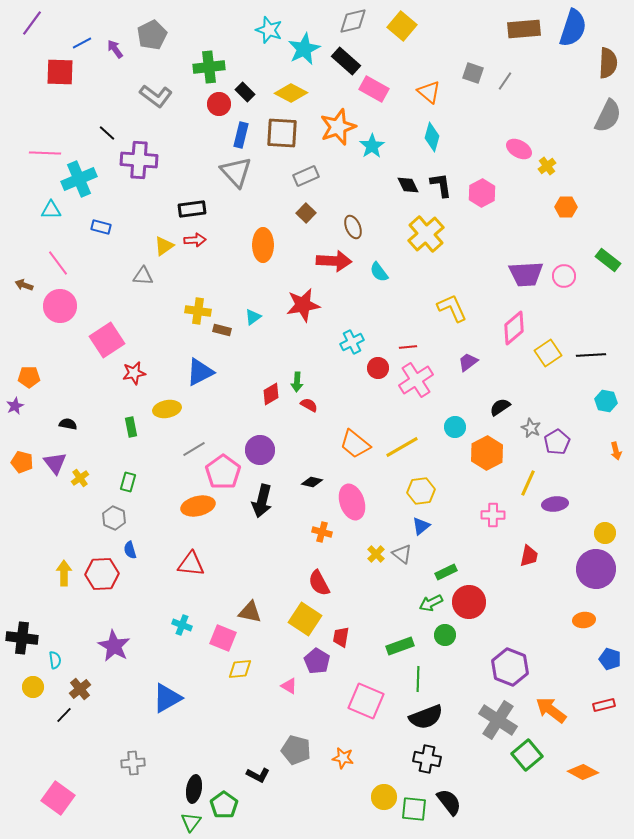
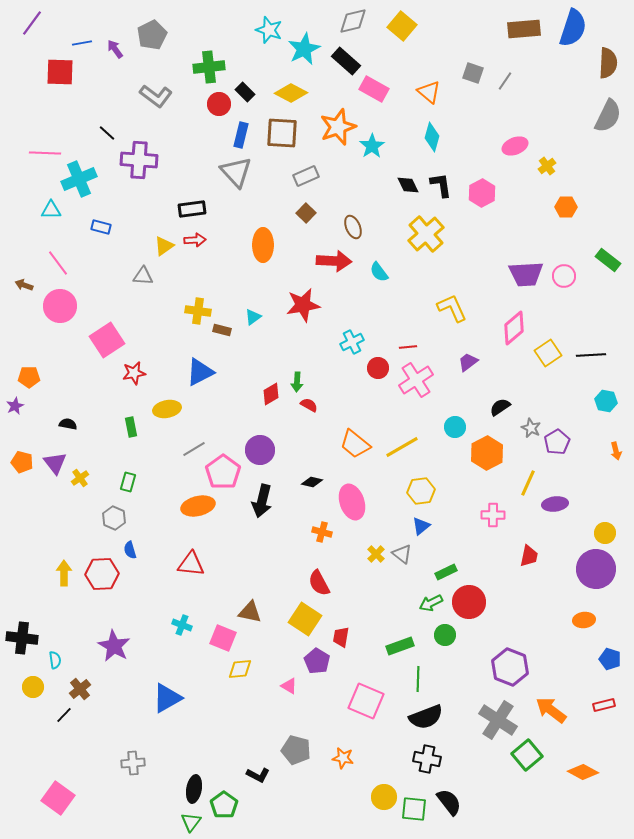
blue line at (82, 43): rotated 18 degrees clockwise
pink ellipse at (519, 149): moved 4 px left, 3 px up; rotated 50 degrees counterclockwise
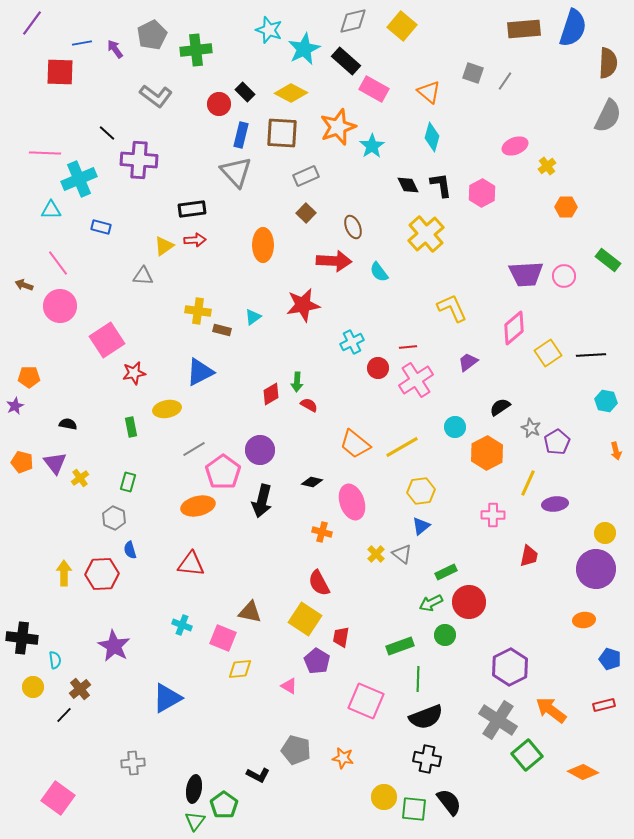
green cross at (209, 67): moved 13 px left, 17 px up
purple hexagon at (510, 667): rotated 12 degrees clockwise
green triangle at (191, 822): moved 4 px right, 1 px up
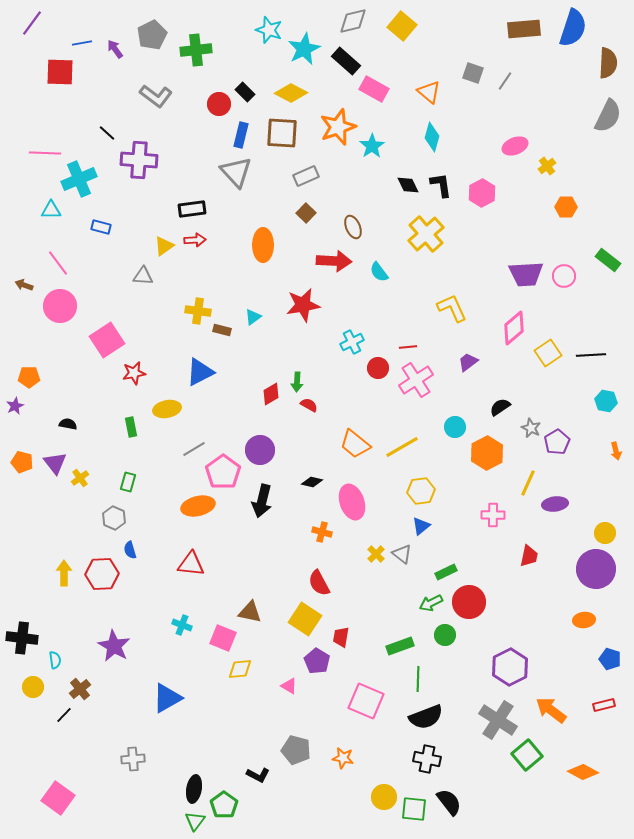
gray cross at (133, 763): moved 4 px up
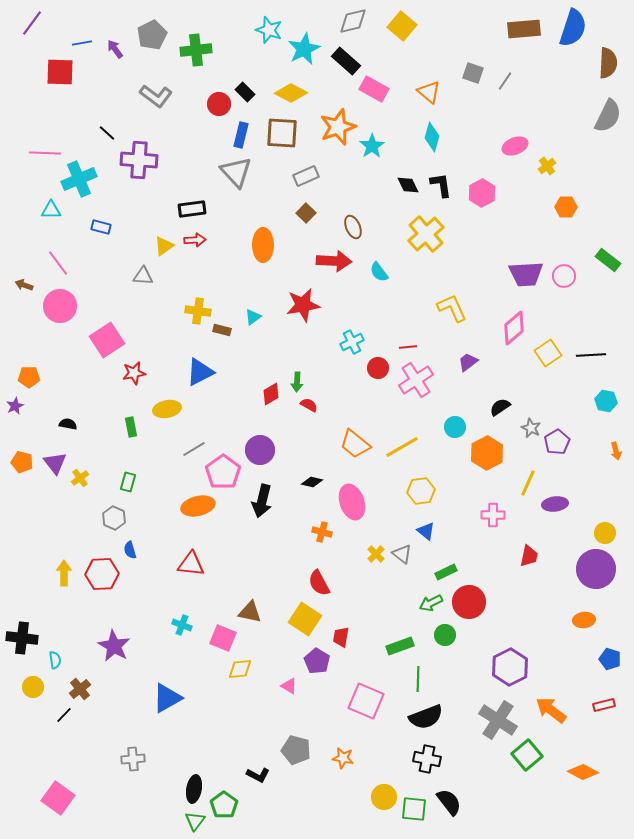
blue triangle at (421, 526): moved 5 px right, 5 px down; rotated 42 degrees counterclockwise
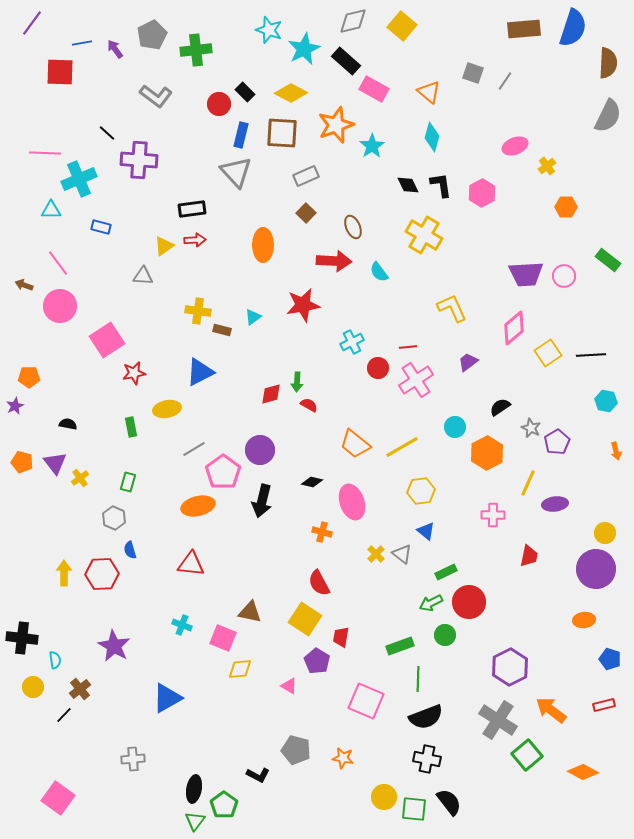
orange star at (338, 127): moved 2 px left, 2 px up
yellow cross at (426, 234): moved 2 px left, 1 px down; rotated 18 degrees counterclockwise
red diamond at (271, 394): rotated 15 degrees clockwise
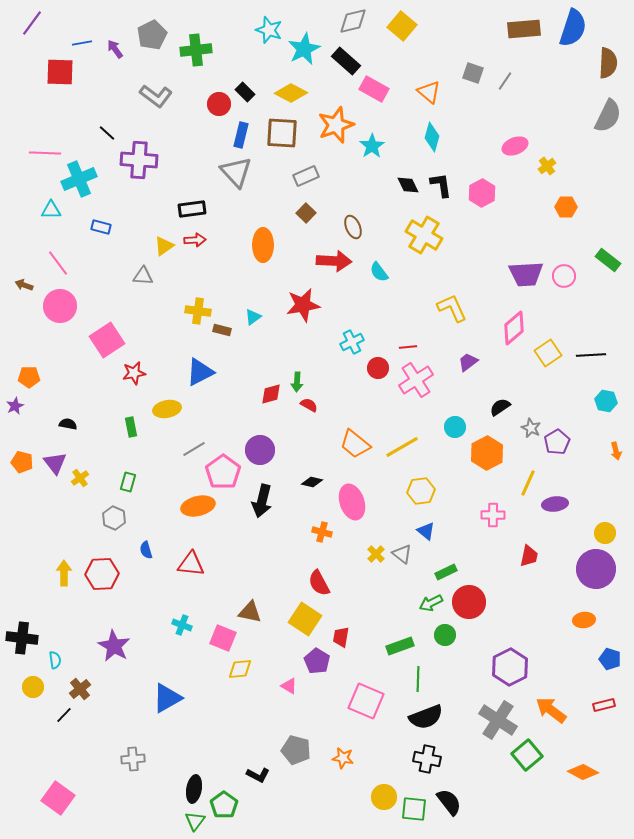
blue semicircle at (130, 550): moved 16 px right
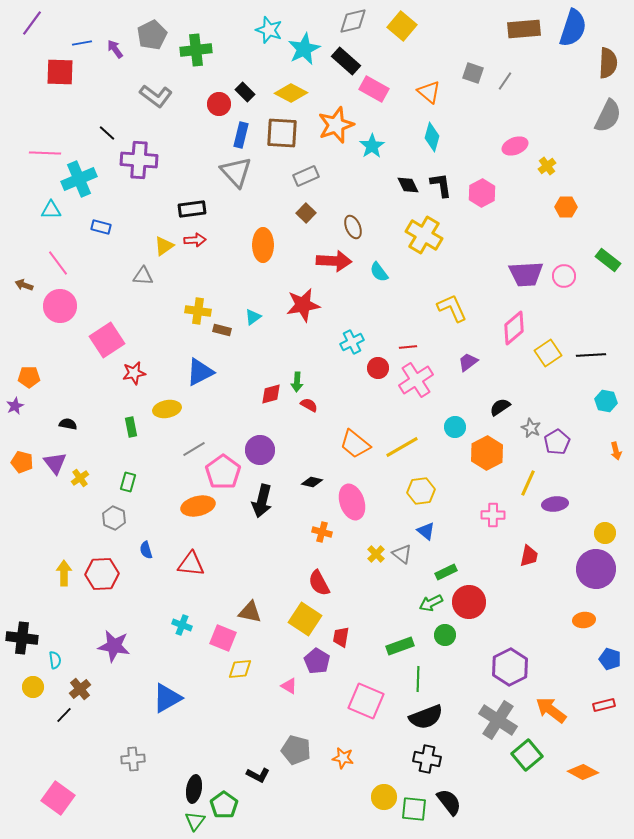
purple star at (114, 646): rotated 20 degrees counterclockwise
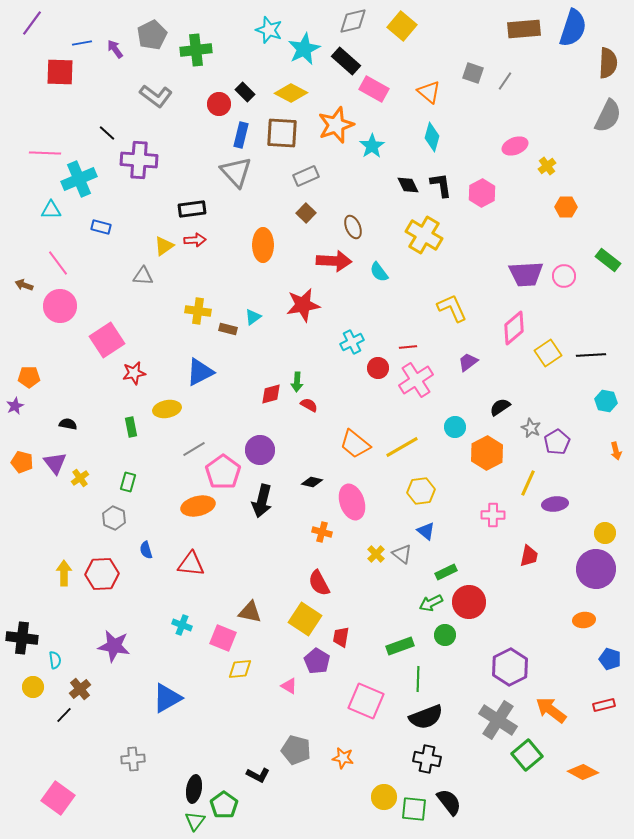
brown rectangle at (222, 330): moved 6 px right, 1 px up
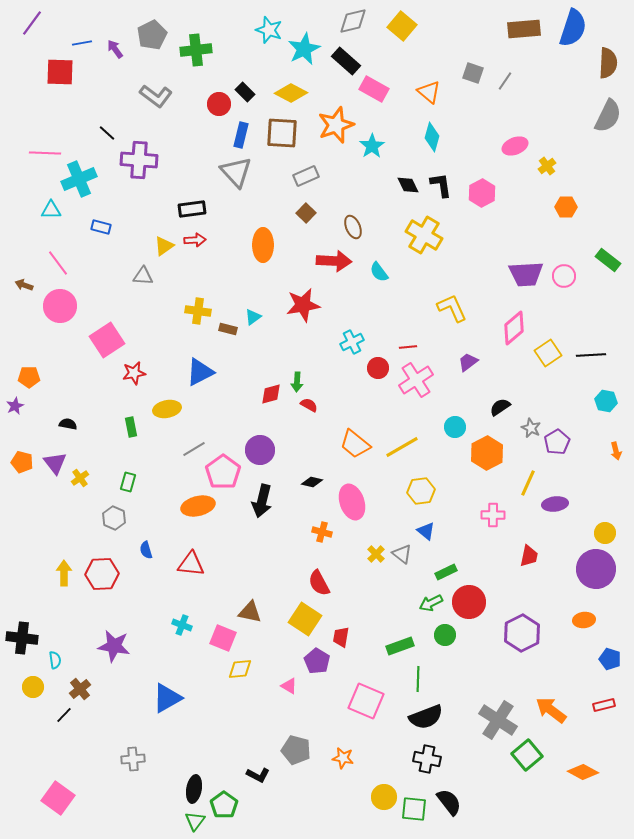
purple hexagon at (510, 667): moved 12 px right, 34 px up
